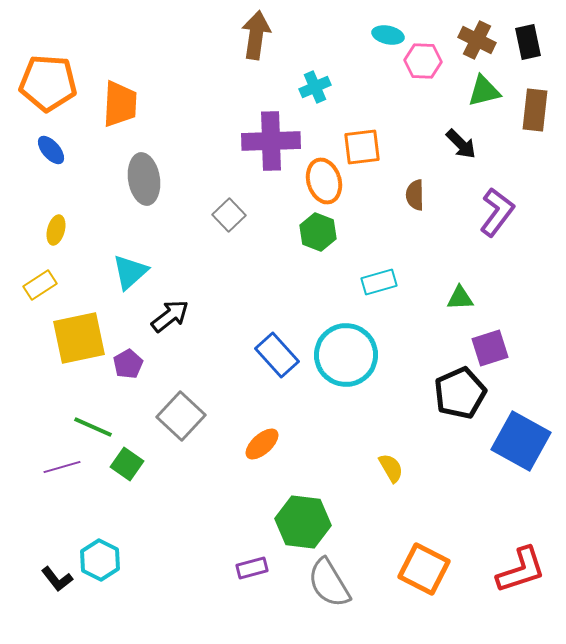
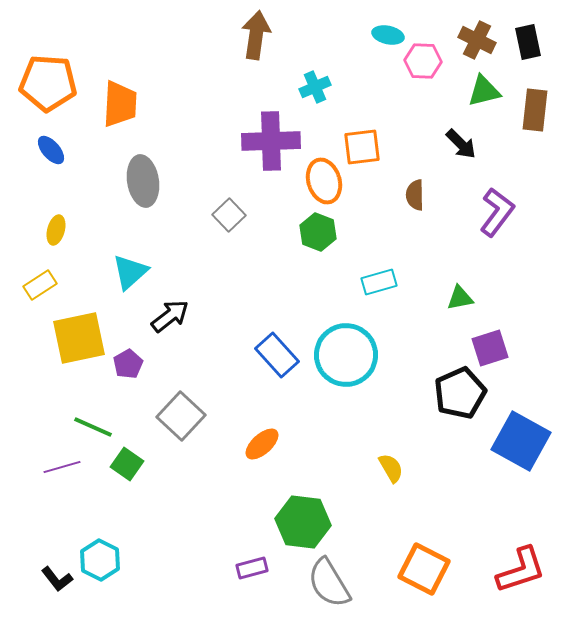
gray ellipse at (144, 179): moved 1 px left, 2 px down
green triangle at (460, 298): rotated 8 degrees counterclockwise
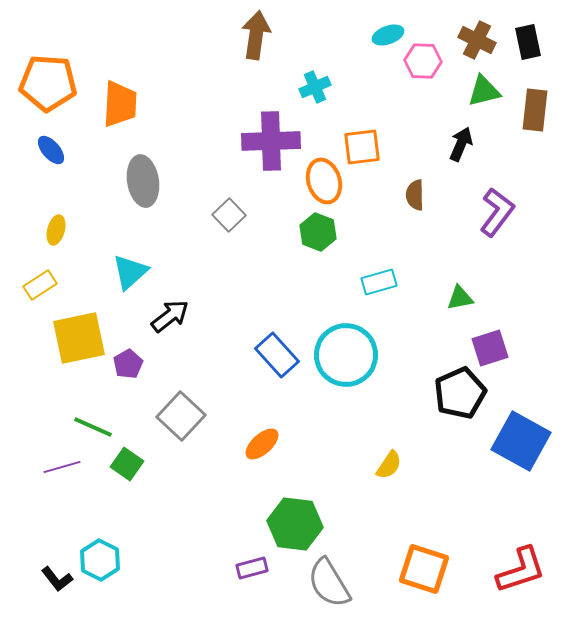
cyan ellipse at (388, 35): rotated 32 degrees counterclockwise
black arrow at (461, 144): rotated 112 degrees counterclockwise
yellow semicircle at (391, 468): moved 2 px left, 3 px up; rotated 64 degrees clockwise
green hexagon at (303, 522): moved 8 px left, 2 px down
orange square at (424, 569): rotated 9 degrees counterclockwise
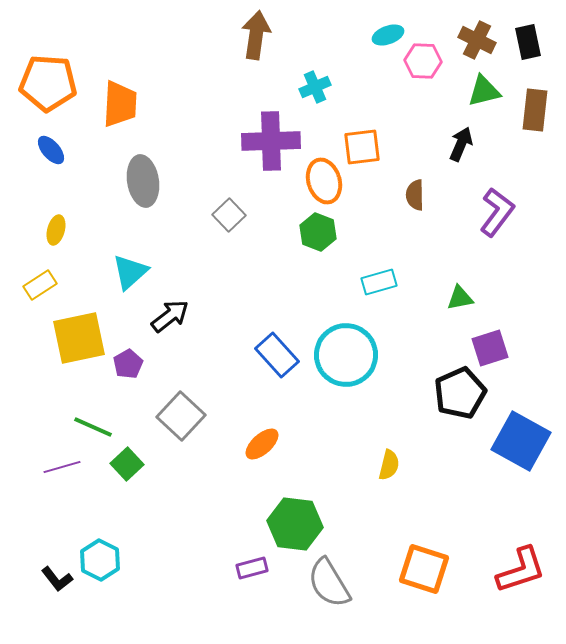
green square at (127, 464): rotated 12 degrees clockwise
yellow semicircle at (389, 465): rotated 20 degrees counterclockwise
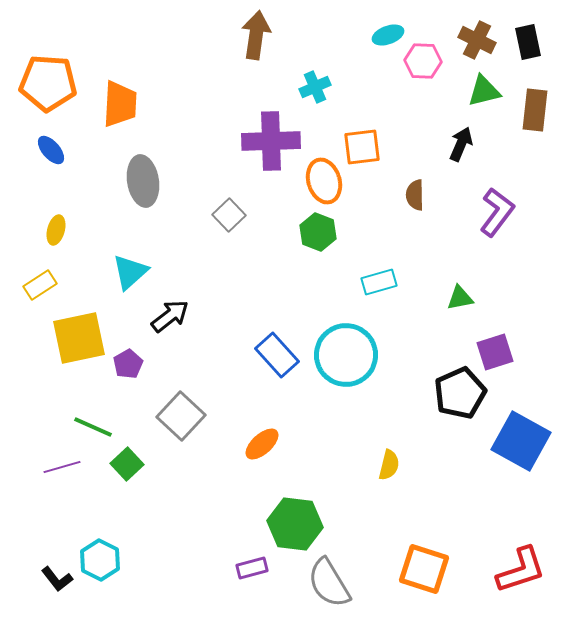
purple square at (490, 348): moved 5 px right, 4 px down
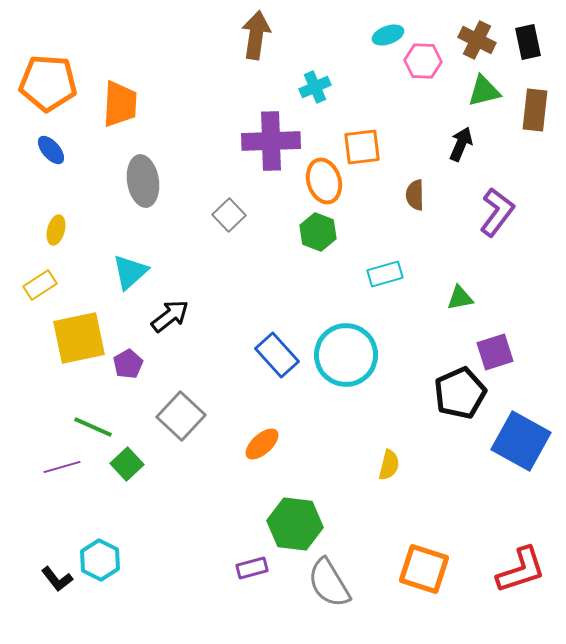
cyan rectangle at (379, 282): moved 6 px right, 8 px up
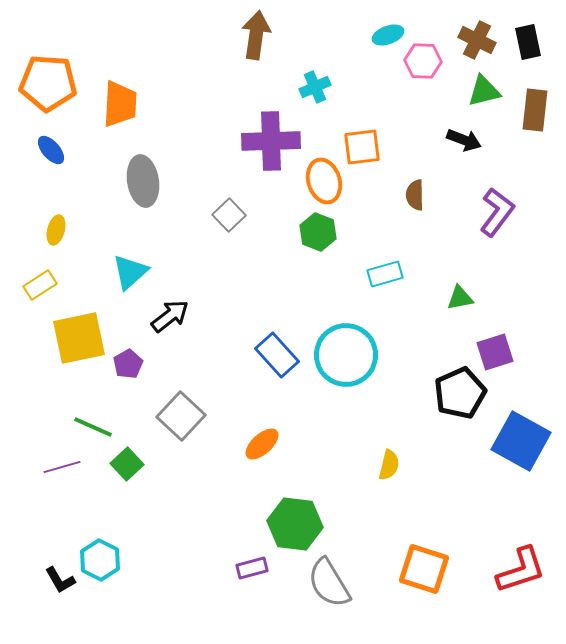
black arrow at (461, 144): moved 3 px right, 4 px up; rotated 88 degrees clockwise
black L-shape at (57, 579): moved 3 px right, 1 px down; rotated 8 degrees clockwise
